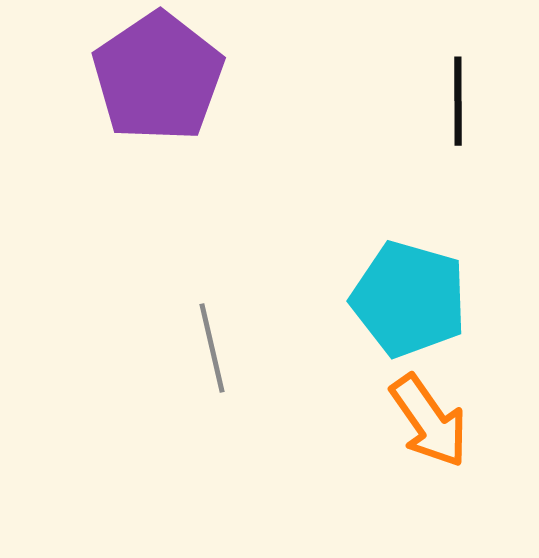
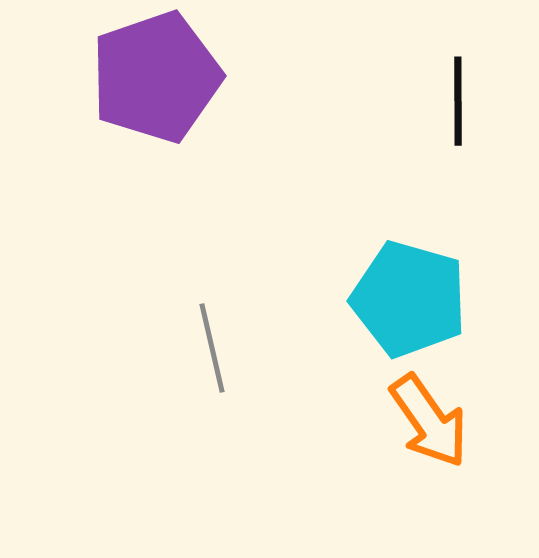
purple pentagon: moved 2 px left; rotated 15 degrees clockwise
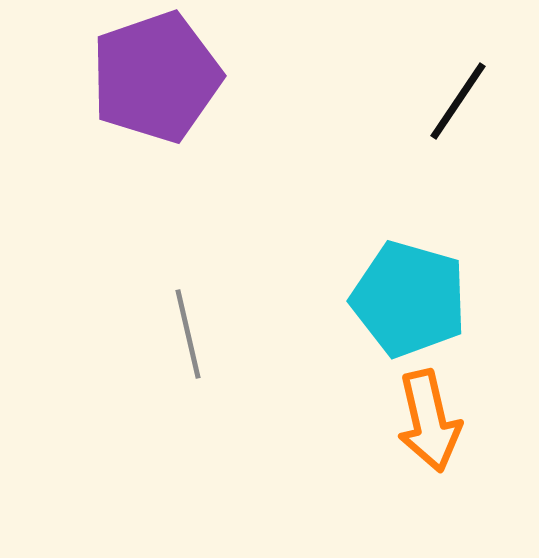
black line: rotated 34 degrees clockwise
gray line: moved 24 px left, 14 px up
orange arrow: rotated 22 degrees clockwise
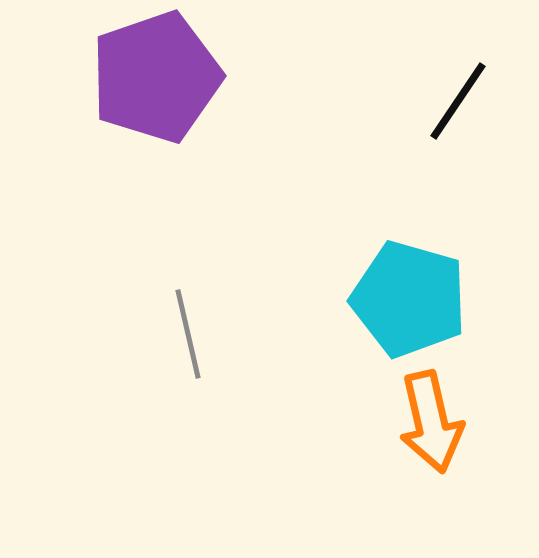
orange arrow: moved 2 px right, 1 px down
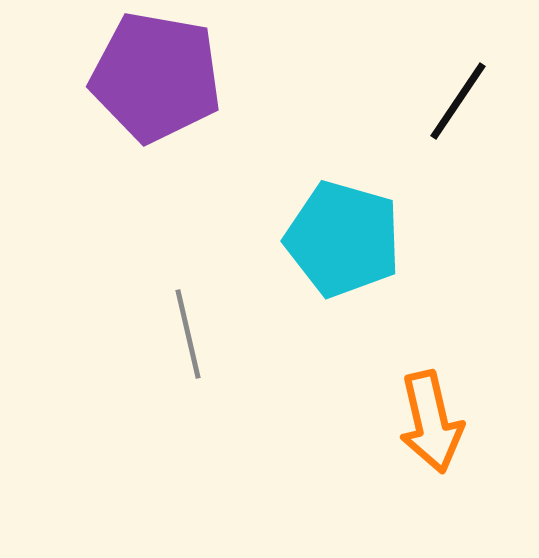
purple pentagon: rotated 29 degrees clockwise
cyan pentagon: moved 66 px left, 60 px up
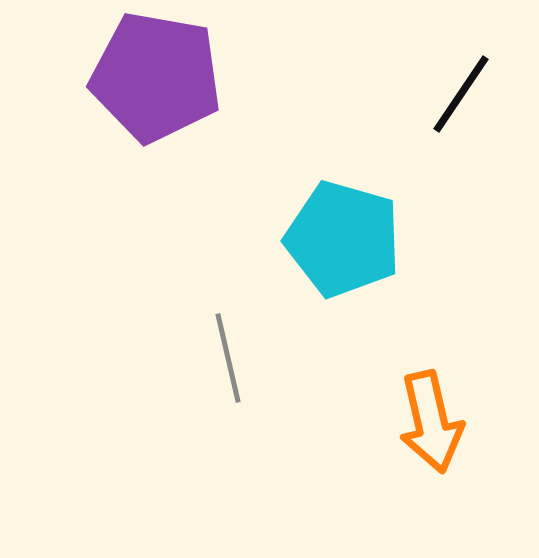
black line: moved 3 px right, 7 px up
gray line: moved 40 px right, 24 px down
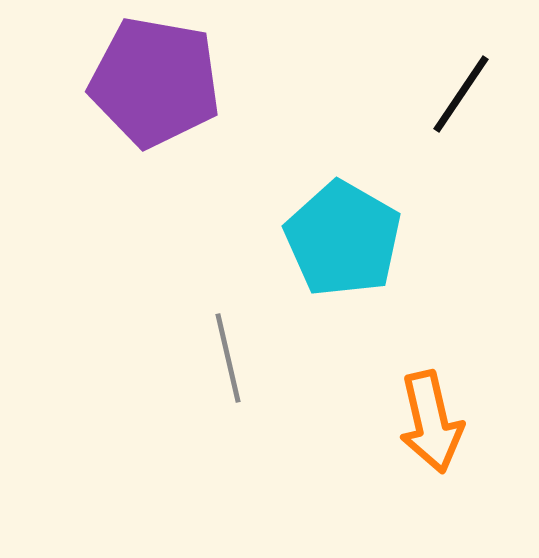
purple pentagon: moved 1 px left, 5 px down
cyan pentagon: rotated 14 degrees clockwise
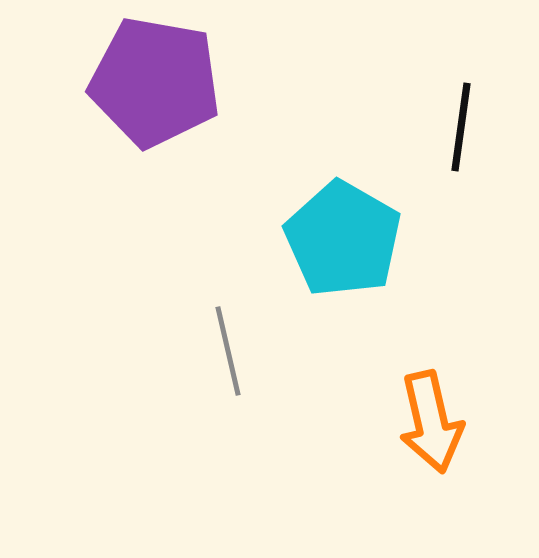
black line: moved 33 px down; rotated 26 degrees counterclockwise
gray line: moved 7 px up
